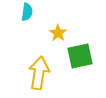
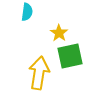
yellow star: moved 1 px right
green square: moved 10 px left
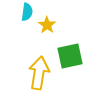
yellow star: moved 12 px left, 8 px up
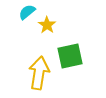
cyan semicircle: rotated 138 degrees counterclockwise
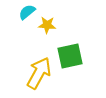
yellow star: rotated 30 degrees counterclockwise
yellow arrow: rotated 20 degrees clockwise
